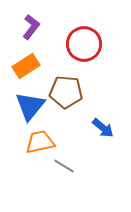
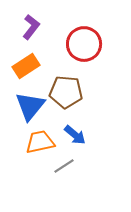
blue arrow: moved 28 px left, 7 px down
gray line: rotated 65 degrees counterclockwise
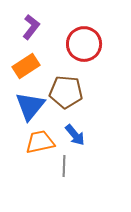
blue arrow: rotated 10 degrees clockwise
gray line: rotated 55 degrees counterclockwise
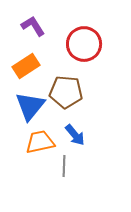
purple L-shape: moved 2 px right, 1 px up; rotated 70 degrees counterclockwise
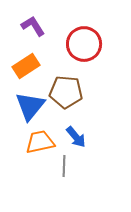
blue arrow: moved 1 px right, 2 px down
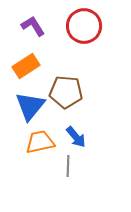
red circle: moved 18 px up
gray line: moved 4 px right
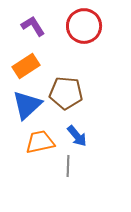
brown pentagon: moved 1 px down
blue triangle: moved 3 px left, 1 px up; rotated 8 degrees clockwise
blue arrow: moved 1 px right, 1 px up
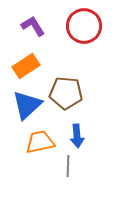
blue arrow: rotated 35 degrees clockwise
